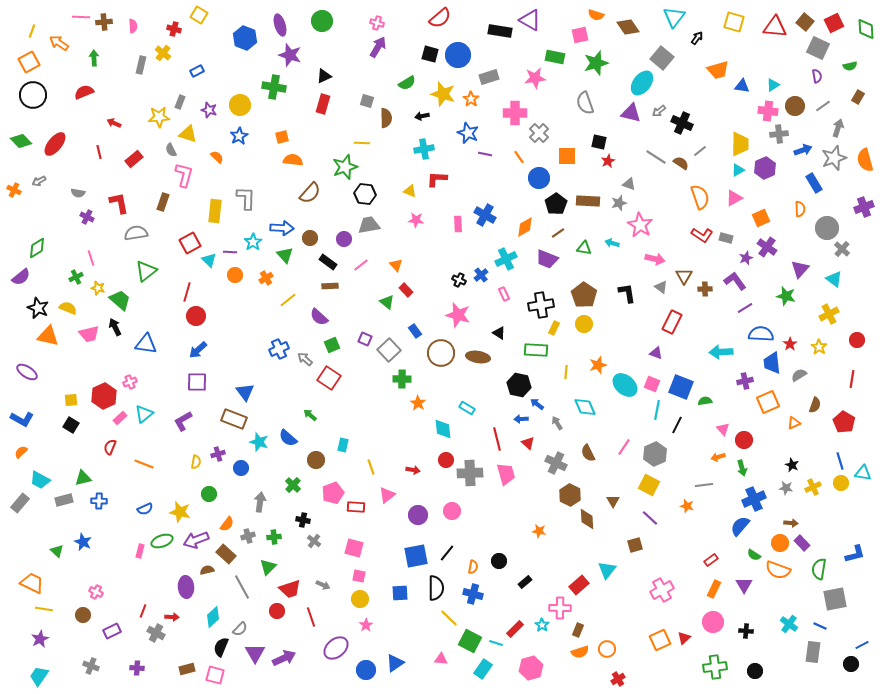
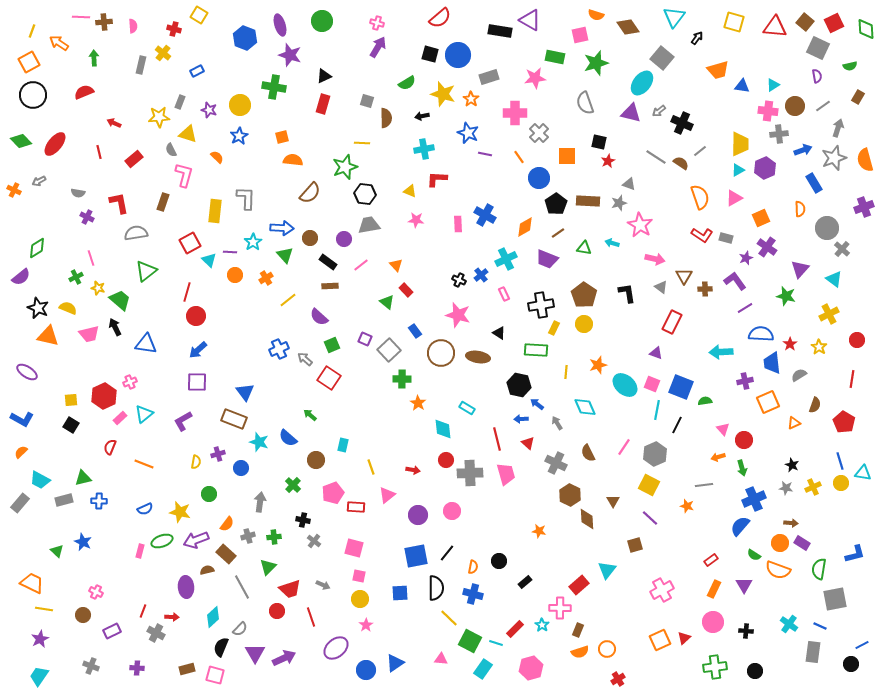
purple rectangle at (802, 543): rotated 14 degrees counterclockwise
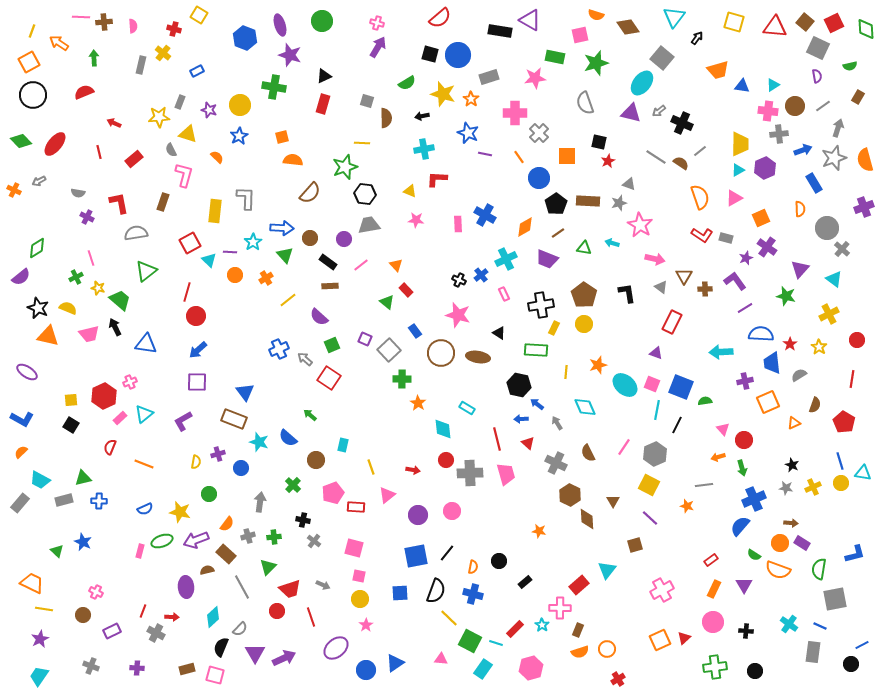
black semicircle at (436, 588): moved 3 px down; rotated 20 degrees clockwise
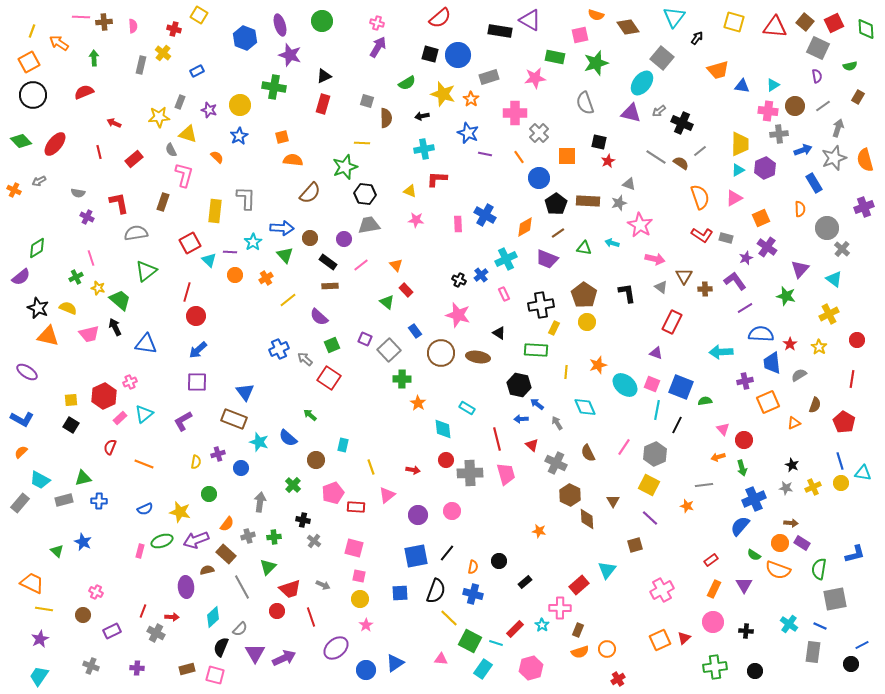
yellow circle at (584, 324): moved 3 px right, 2 px up
red triangle at (528, 443): moved 4 px right, 2 px down
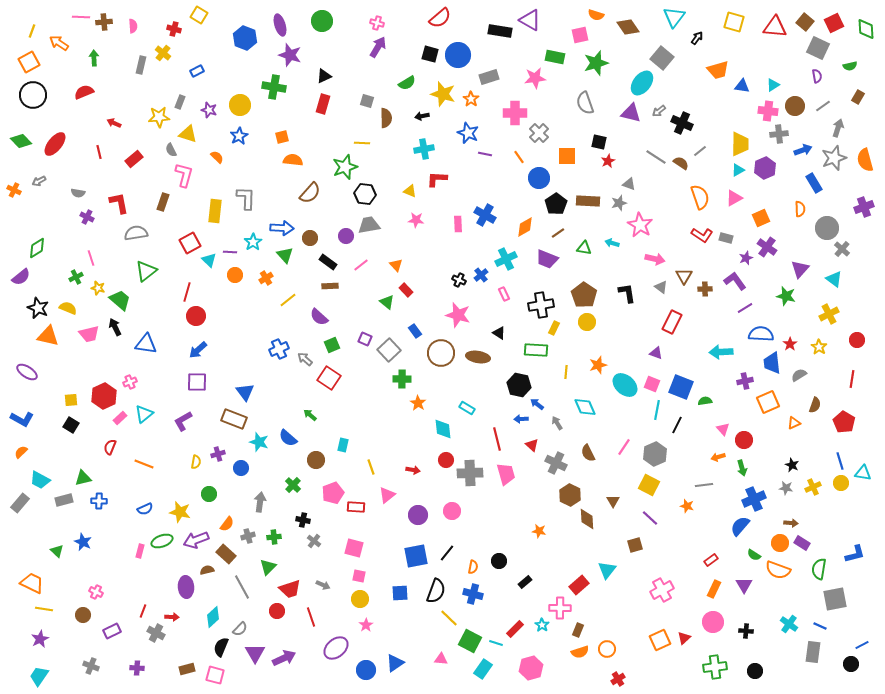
purple circle at (344, 239): moved 2 px right, 3 px up
